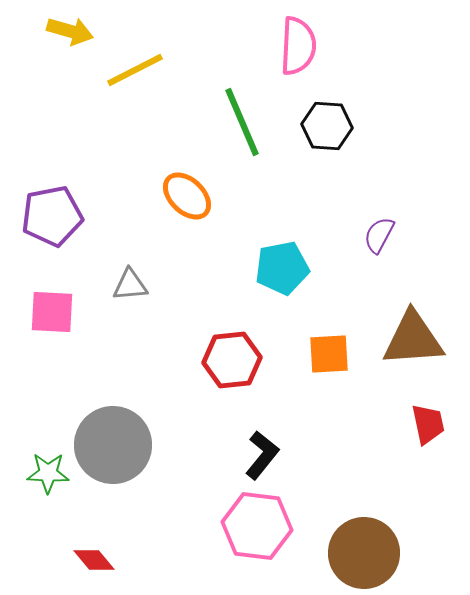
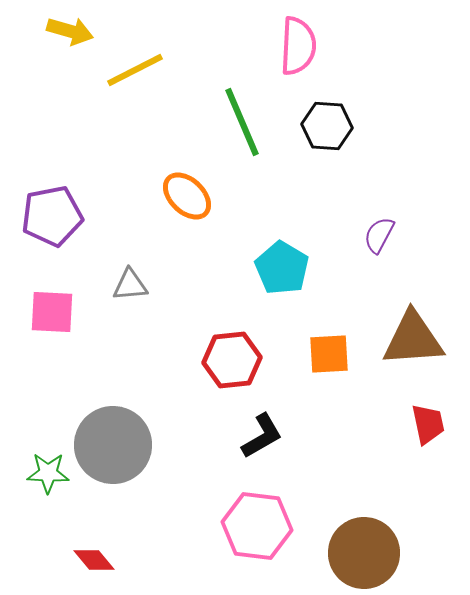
cyan pentagon: rotated 30 degrees counterclockwise
black L-shape: moved 19 px up; rotated 21 degrees clockwise
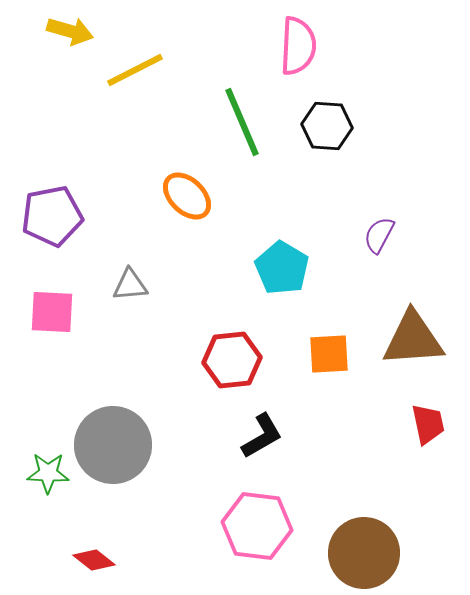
red diamond: rotated 12 degrees counterclockwise
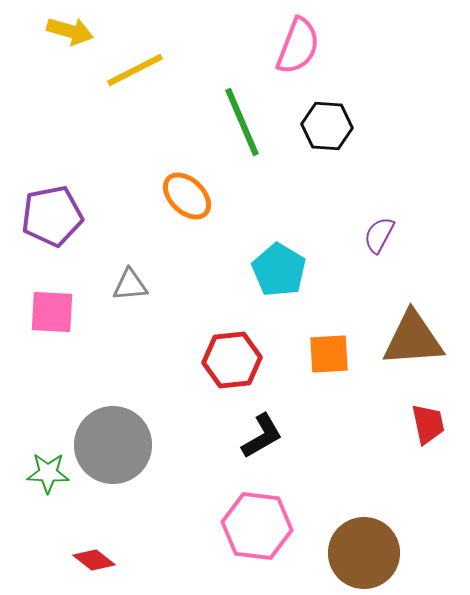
pink semicircle: rotated 18 degrees clockwise
cyan pentagon: moved 3 px left, 2 px down
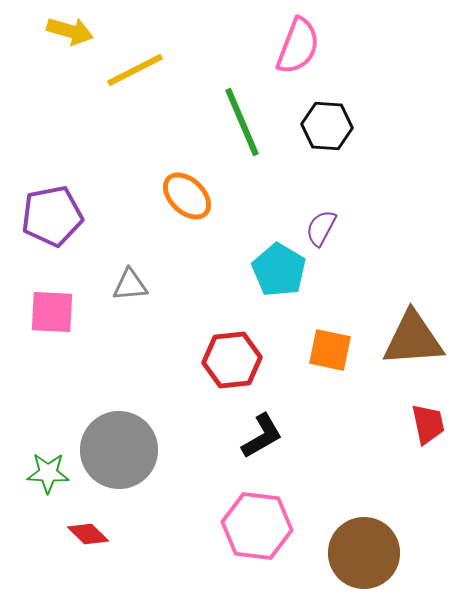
purple semicircle: moved 58 px left, 7 px up
orange square: moved 1 px right, 4 px up; rotated 15 degrees clockwise
gray circle: moved 6 px right, 5 px down
red diamond: moved 6 px left, 26 px up; rotated 6 degrees clockwise
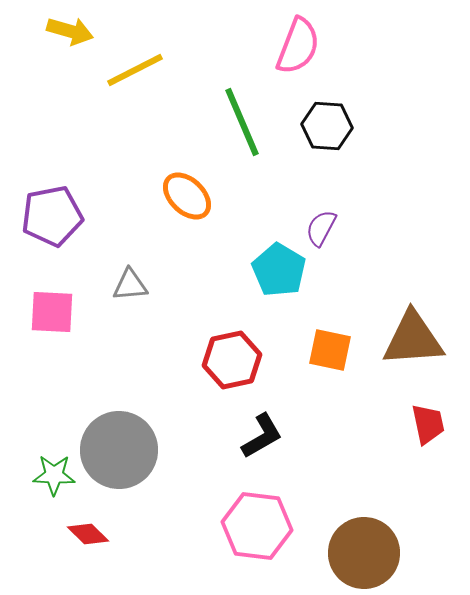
red hexagon: rotated 6 degrees counterclockwise
green star: moved 6 px right, 2 px down
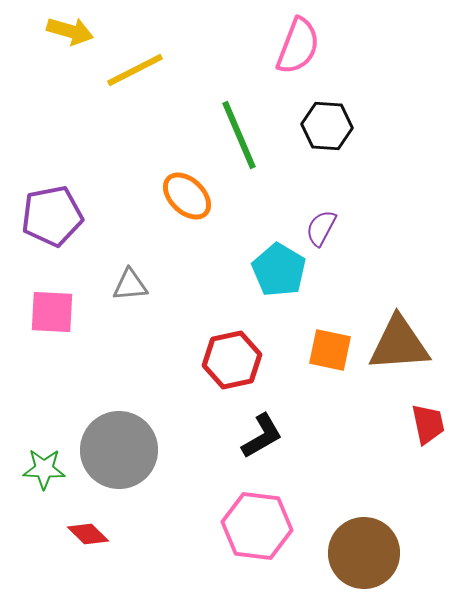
green line: moved 3 px left, 13 px down
brown triangle: moved 14 px left, 5 px down
green star: moved 10 px left, 6 px up
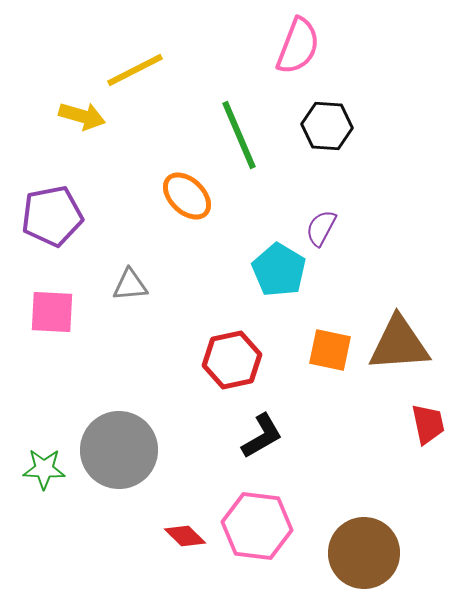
yellow arrow: moved 12 px right, 85 px down
red diamond: moved 97 px right, 2 px down
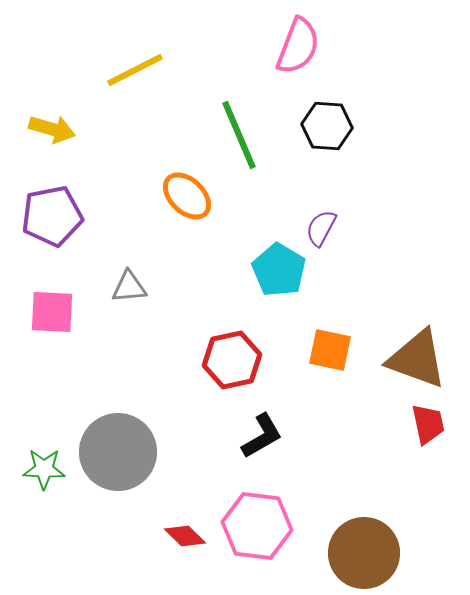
yellow arrow: moved 30 px left, 13 px down
gray triangle: moved 1 px left, 2 px down
brown triangle: moved 18 px right, 15 px down; rotated 24 degrees clockwise
gray circle: moved 1 px left, 2 px down
